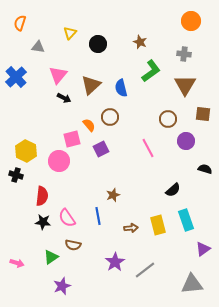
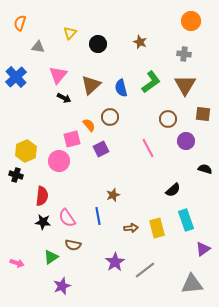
green L-shape at (151, 71): moved 11 px down
yellow hexagon at (26, 151): rotated 10 degrees clockwise
yellow rectangle at (158, 225): moved 1 px left, 3 px down
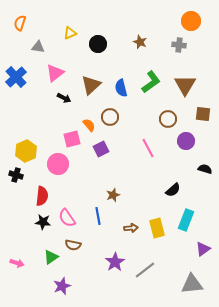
yellow triangle at (70, 33): rotated 24 degrees clockwise
gray cross at (184, 54): moved 5 px left, 9 px up
pink triangle at (58, 75): moved 3 px left, 2 px up; rotated 12 degrees clockwise
pink circle at (59, 161): moved 1 px left, 3 px down
cyan rectangle at (186, 220): rotated 40 degrees clockwise
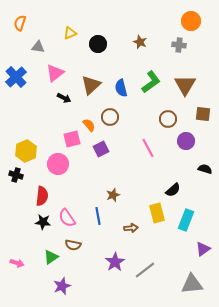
yellow rectangle at (157, 228): moved 15 px up
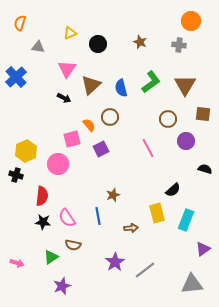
pink triangle at (55, 73): moved 12 px right, 4 px up; rotated 18 degrees counterclockwise
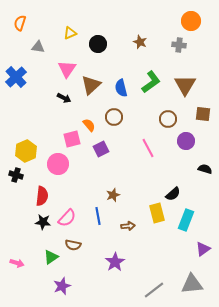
brown circle at (110, 117): moved 4 px right
black semicircle at (173, 190): moved 4 px down
pink semicircle at (67, 218): rotated 102 degrees counterclockwise
brown arrow at (131, 228): moved 3 px left, 2 px up
gray line at (145, 270): moved 9 px right, 20 px down
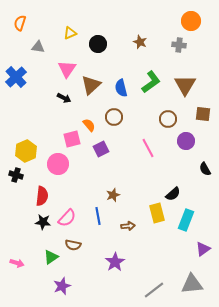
black semicircle at (205, 169): rotated 136 degrees counterclockwise
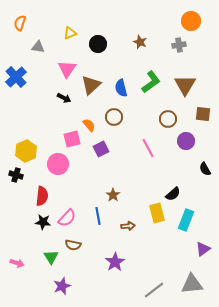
gray cross at (179, 45): rotated 16 degrees counterclockwise
brown star at (113, 195): rotated 16 degrees counterclockwise
green triangle at (51, 257): rotated 28 degrees counterclockwise
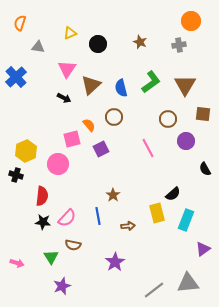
gray triangle at (192, 284): moved 4 px left, 1 px up
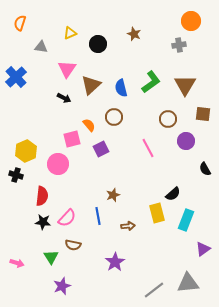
brown star at (140, 42): moved 6 px left, 8 px up
gray triangle at (38, 47): moved 3 px right
brown star at (113, 195): rotated 16 degrees clockwise
